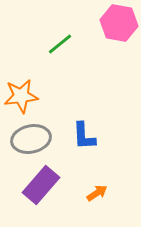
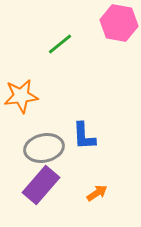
gray ellipse: moved 13 px right, 9 px down
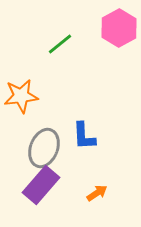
pink hexagon: moved 5 px down; rotated 21 degrees clockwise
gray ellipse: rotated 57 degrees counterclockwise
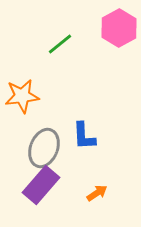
orange star: moved 1 px right
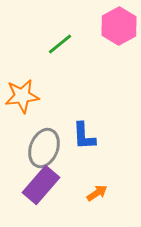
pink hexagon: moved 2 px up
